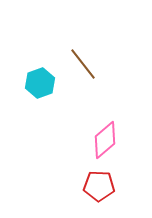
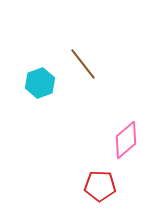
pink diamond: moved 21 px right
red pentagon: moved 1 px right
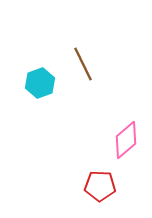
brown line: rotated 12 degrees clockwise
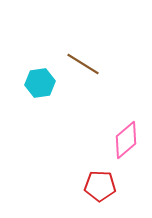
brown line: rotated 32 degrees counterclockwise
cyan hexagon: rotated 12 degrees clockwise
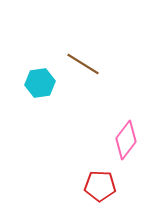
pink diamond: rotated 12 degrees counterclockwise
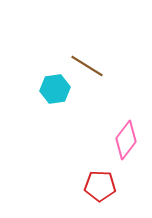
brown line: moved 4 px right, 2 px down
cyan hexagon: moved 15 px right, 6 px down
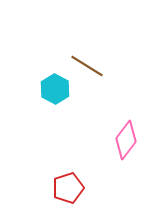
cyan hexagon: rotated 24 degrees counterclockwise
red pentagon: moved 32 px left, 2 px down; rotated 20 degrees counterclockwise
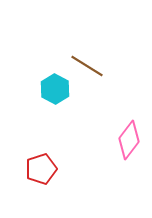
pink diamond: moved 3 px right
red pentagon: moved 27 px left, 19 px up
